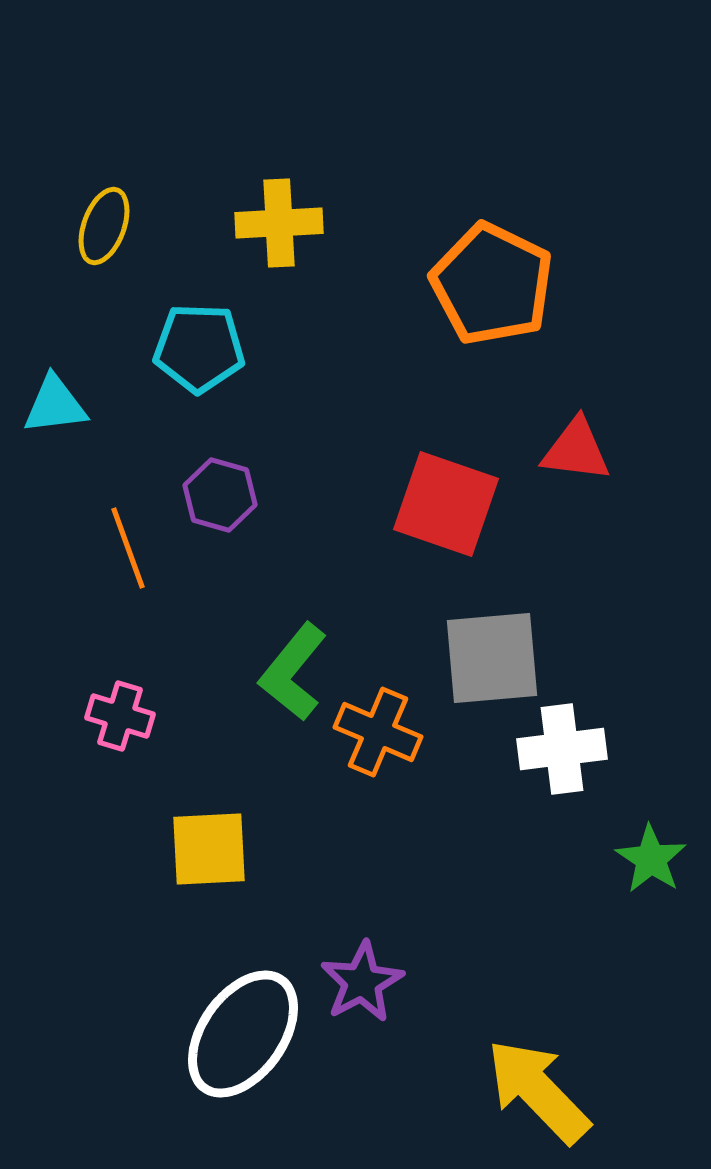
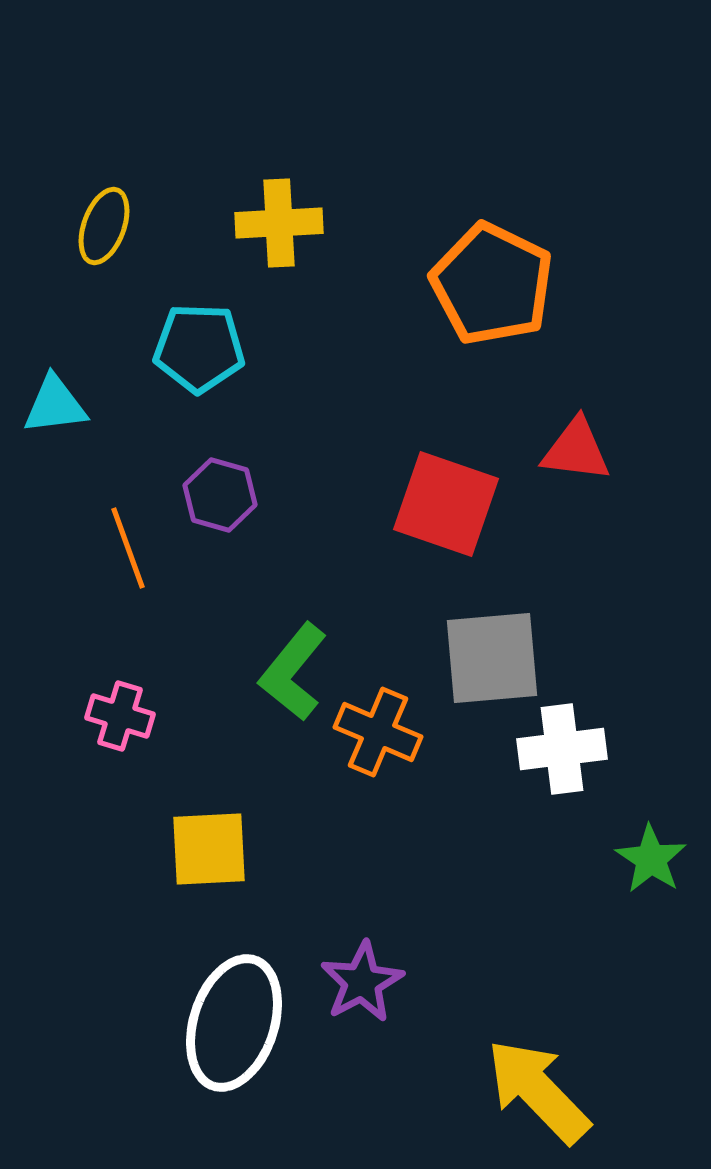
white ellipse: moved 9 px left, 11 px up; rotated 17 degrees counterclockwise
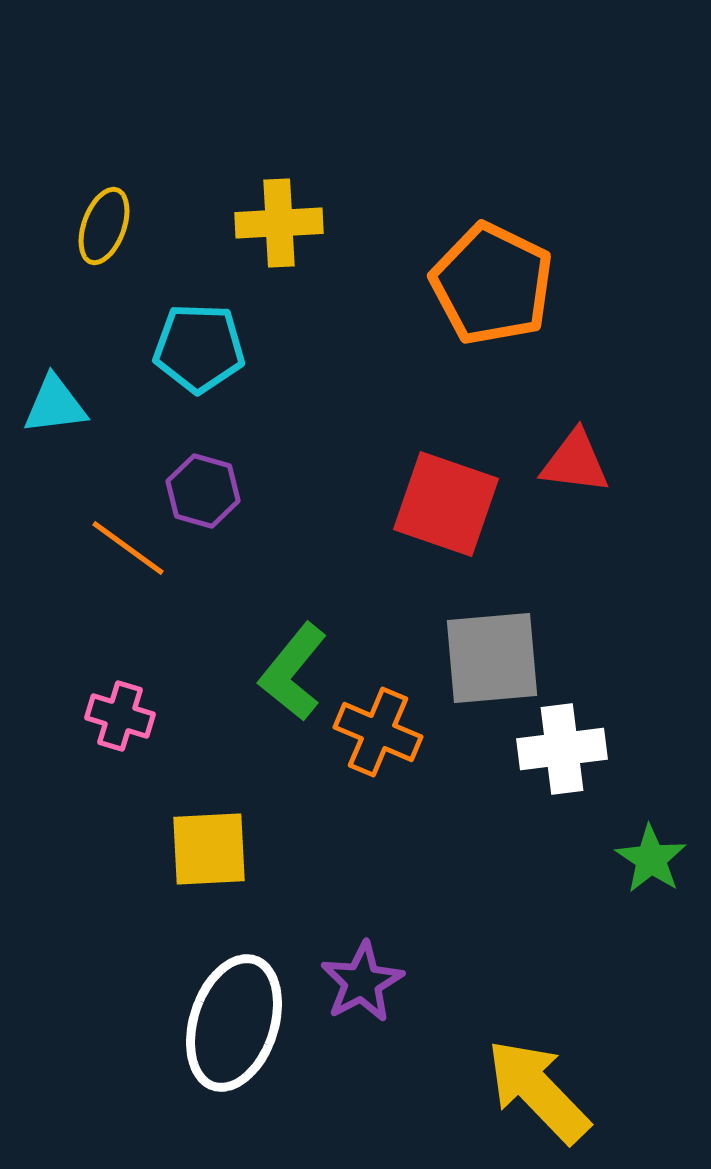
red triangle: moved 1 px left, 12 px down
purple hexagon: moved 17 px left, 4 px up
orange line: rotated 34 degrees counterclockwise
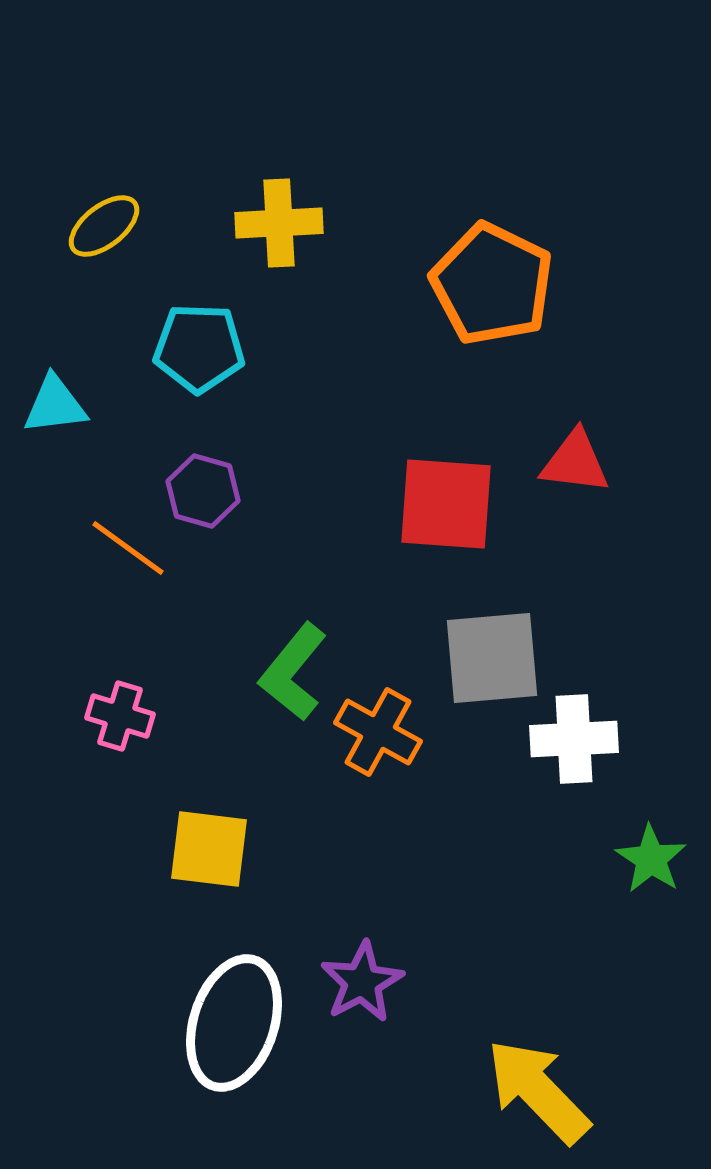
yellow ellipse: rotated 32 degrees clockwise
red square: rotated 15 degrees counterclockwise
orange cross: rotated 6 degrees clockwise
white cross: moved 12 px right, 10 px up; rotated 4 degrees clockwise
yellow square: rotated 10 degrees clockwise
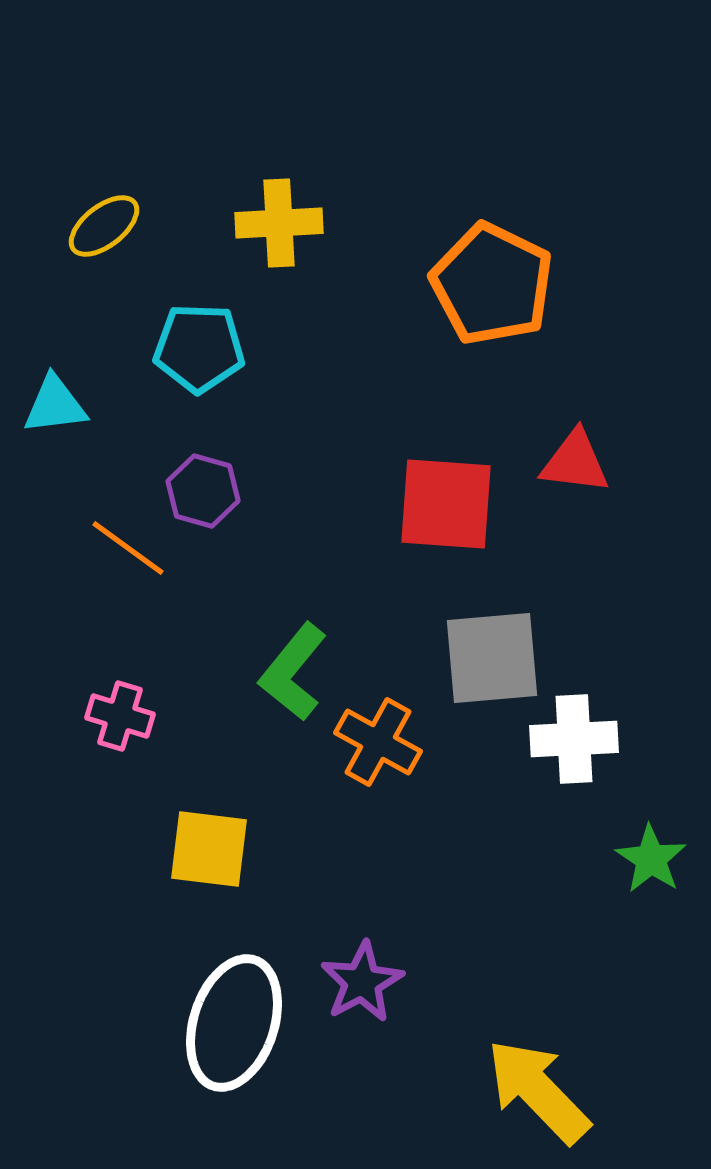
orange cross: moved 10 px down
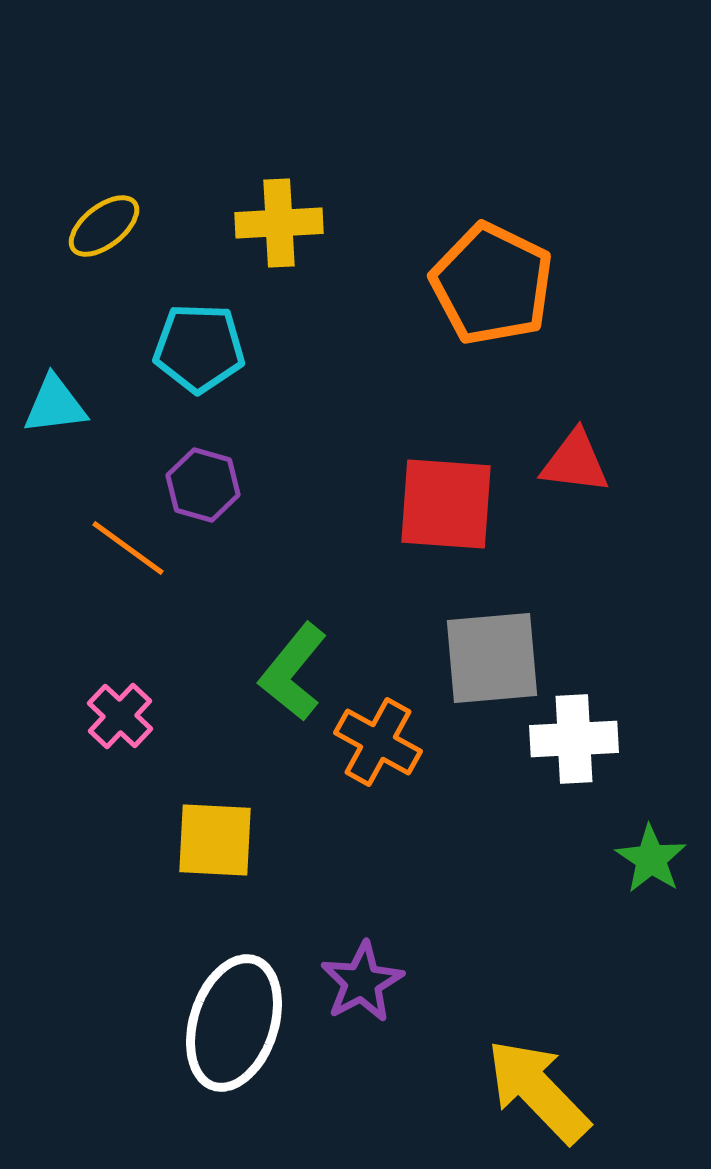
purple hexagon: moved 6 px up
pink cross: rotated 26 degrees clockwise
yellow square: moved 6 px right, 9 px up; rotated 4 degrees counterclockwise
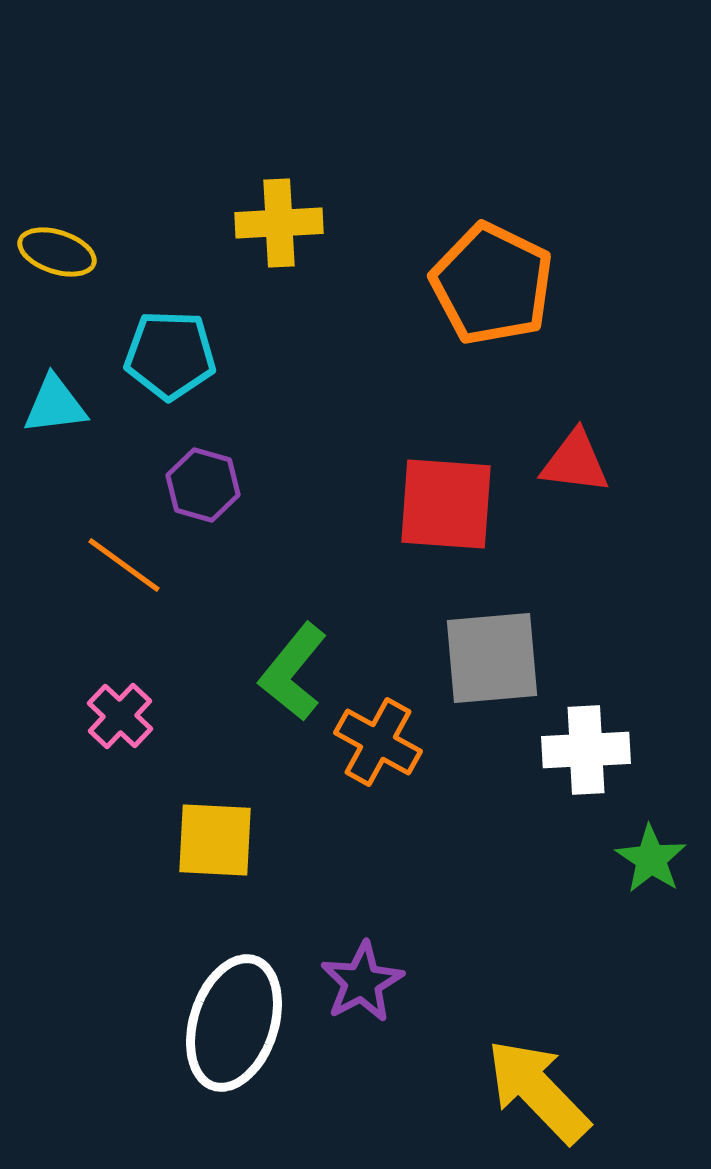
yellow ellipse: moved 47 px left, 26 px down; rotated 56 degrees clockwise
cyan pentagon: moved 29 px left, 7 px down
orange line: moved 4 px left, 17 px down
white cross: moved 12 px right, 11 px down
